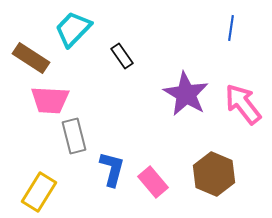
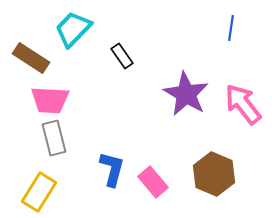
gray rectangle: moved 20 px left, 2 px down
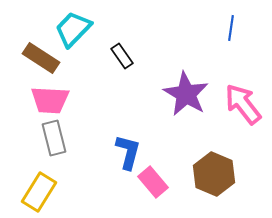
brown rectangle: moved 10 px right
blue L-shape: moved 16 px right, 17 px up
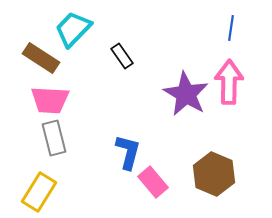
pink arrow: moved 14 px left, 22 px up; rotated 39 degrees clockwise
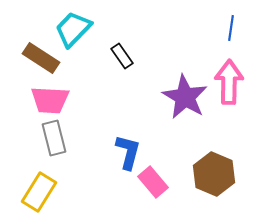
purple star: moved 1 px left, 3 px down
